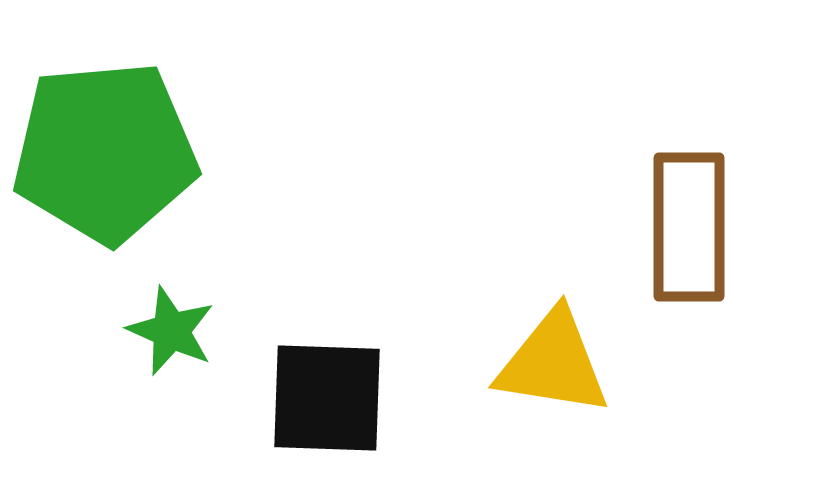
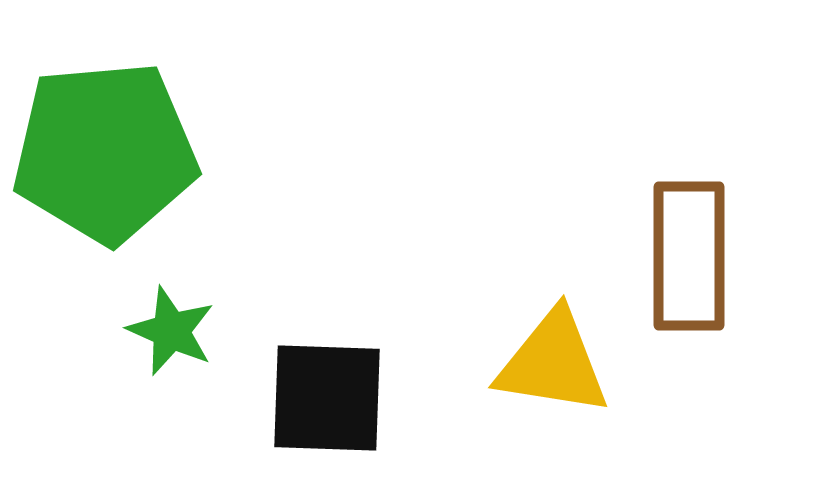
brown rectangle: moved 29 px down
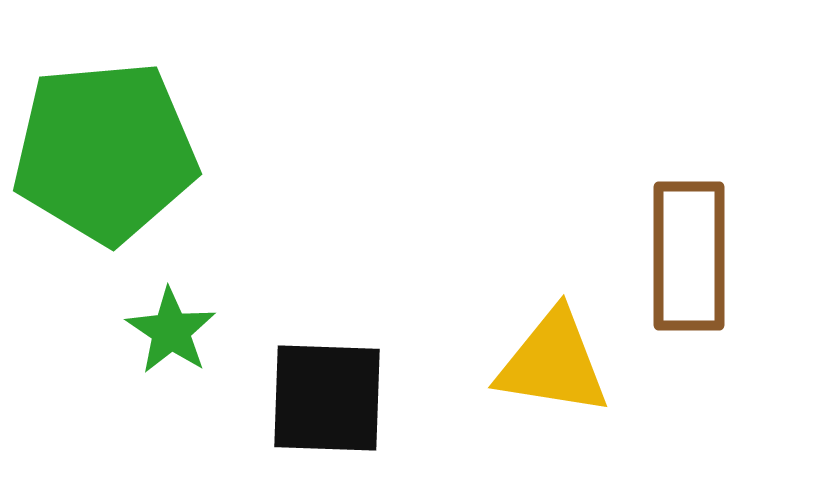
green star: rotated 10 degrees clockwise
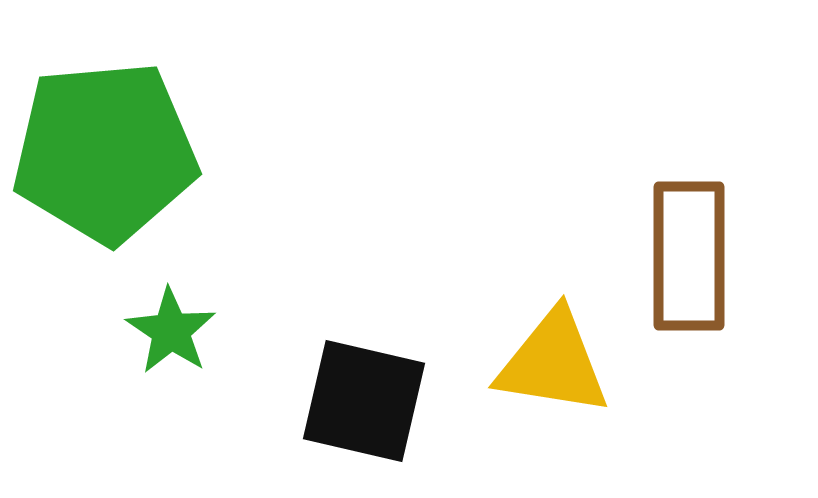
black square: moved 37 px right, 3 px down; rotated 11 degrees clockwise
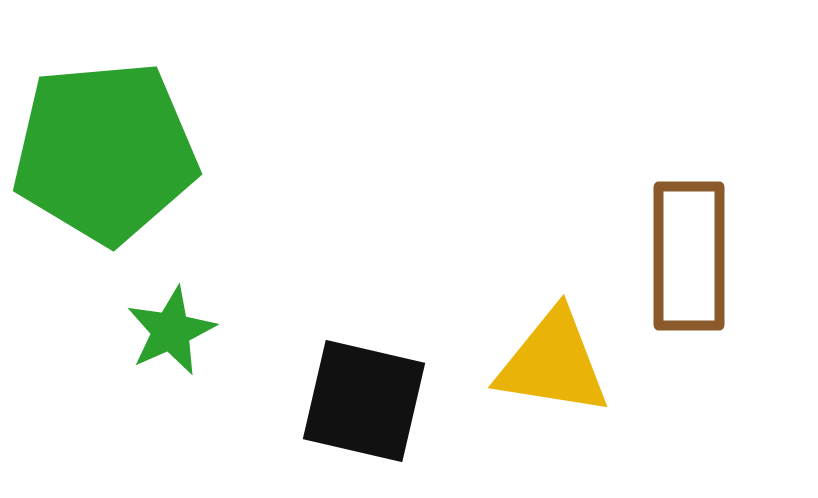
green star: rotated 14 degrees clockwise
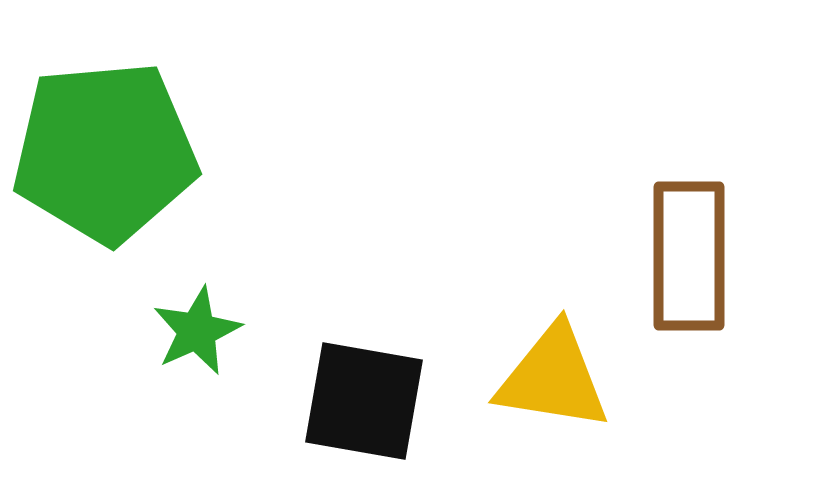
green star: moved 26 px right
yellow triangle: moved 15 px down
black square: rotated 3 degrees counterclockwise
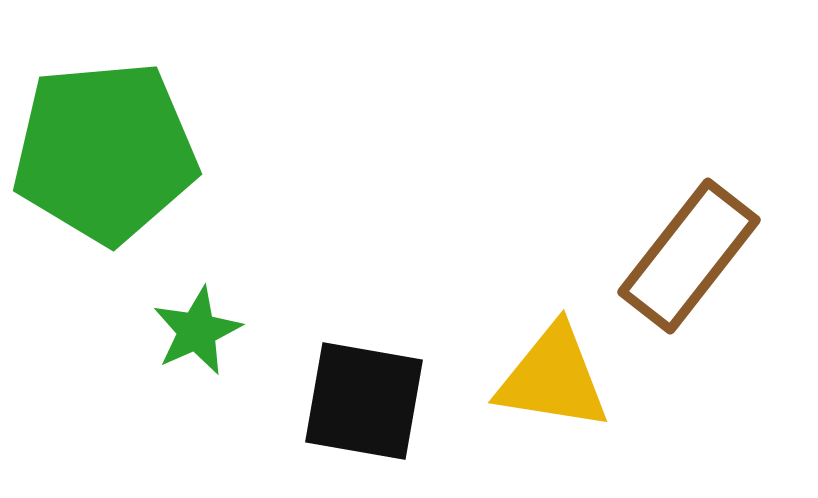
brown rectangle: rotated 38 degrees clockwise
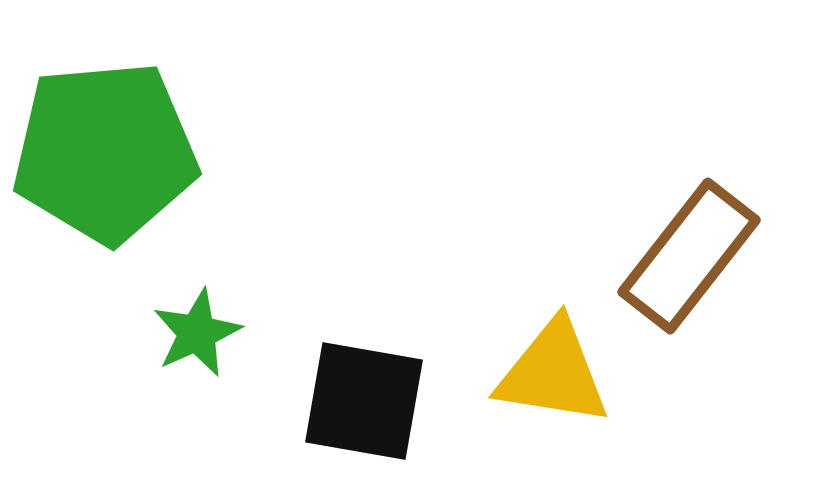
green star: moved 2 px down
yellow triangle: moved 5 px up
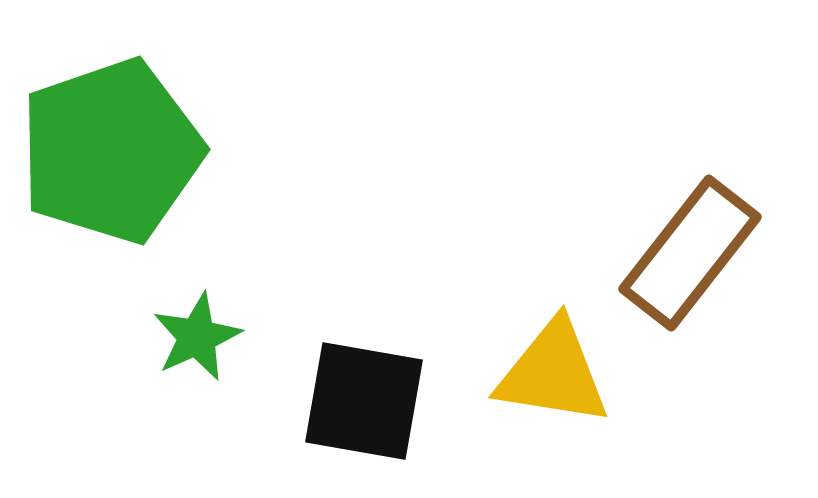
green pentagon: moved 6 px right, 1 px up; rotated 14 degrees counterclockwise
brown rectangle: moved 1 px right, 3 px up
green star: moved 4 px down
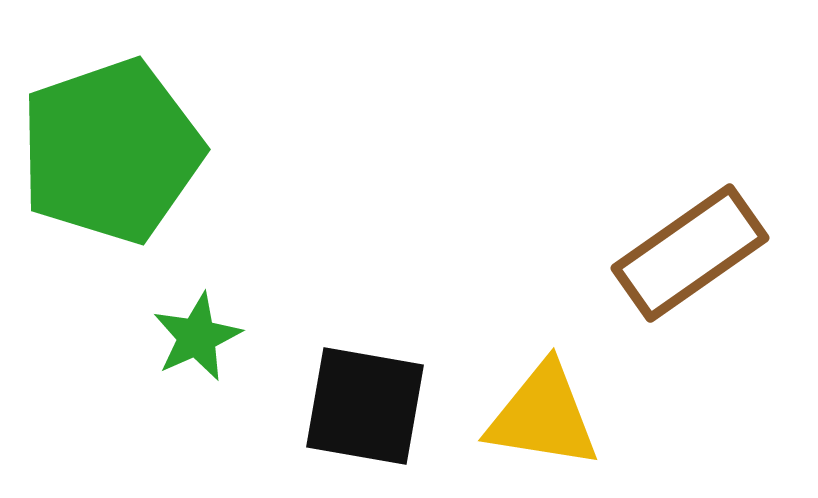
brown rectangle: rotated 17 degrees clockwise
yellow triangle: moved 10 px left, 43 px down
black square: moved 1 px right, 5 px down
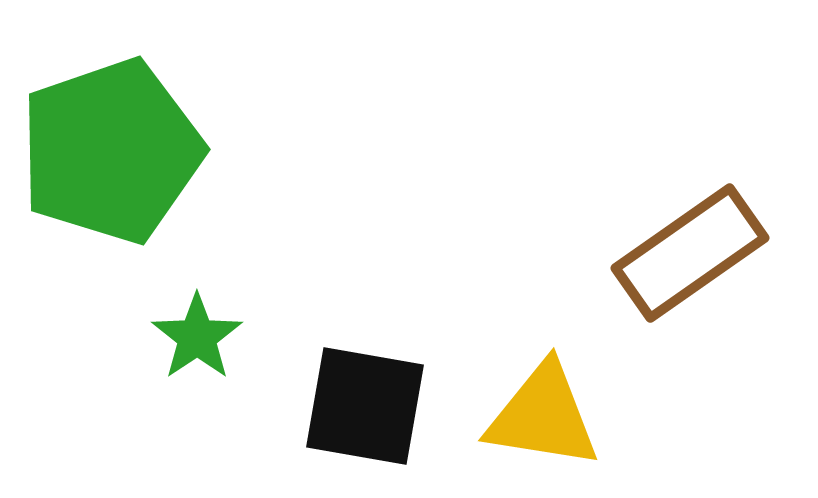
green star: rotated 10 degrees counterclockwise
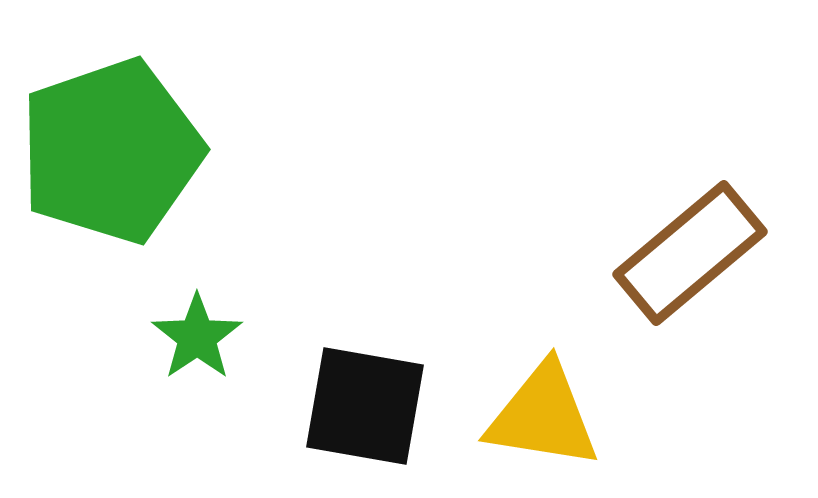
brown rectangle: rotated 5 degrees counterclockwise
